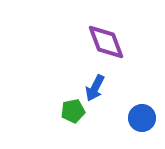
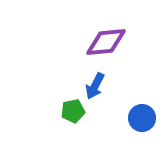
purple diamond: rotated 75 degrees counterclockwise
blue arrow: moved 2 px up
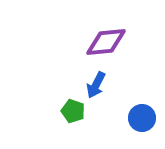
blue arrow: moved 1 px right, 1 px up
green pentagon: rotated 30 degrees clockwise
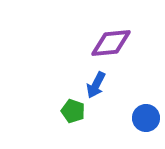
purple diamond: moved 5 px right, 1 px down
blue circle: moved 4 px right
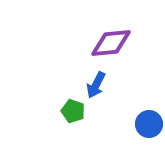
blue circle: moved 3 px right, 6 px down
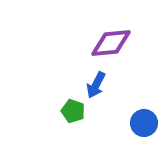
blue circle: moved 5 px left, 1 px up
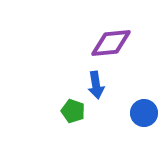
blue arrow: rotated 36 degrees counterclockwise
blue circle: moved 10 px up
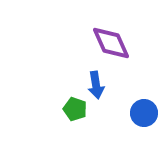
purple diamond: rotated 72 degrees clockwise
green pentagon: moved 2 px right, 2 px up
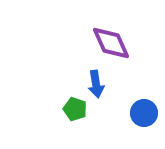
blue arrow: moved 1 px up
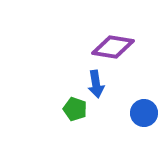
purple diamond: moved 2 px right, 4 px down; rotated 57 degrees counterclockwise
